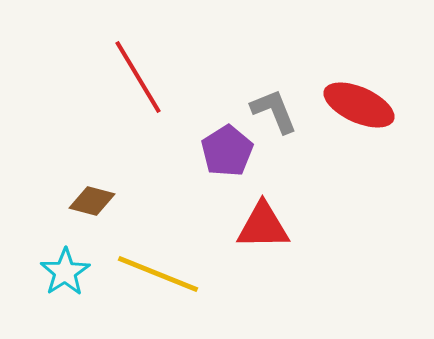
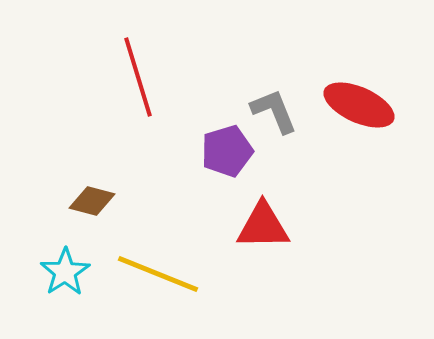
red line: rotated 14 degrees clockwise
purple pentagon: rotated 15 degrees clockwise
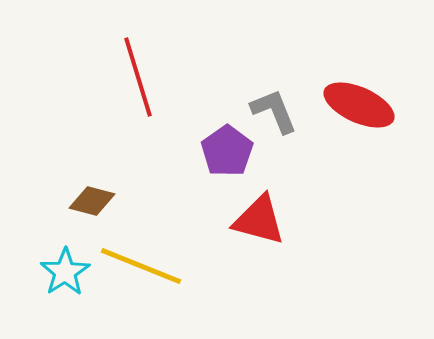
purple pentagon: rotated 18 degrees counterclockwise
red triangle: moved 4 px left, 6 px up; rotated 16 degrees clockwise
yellow line: moved 17 px left, 8 px up
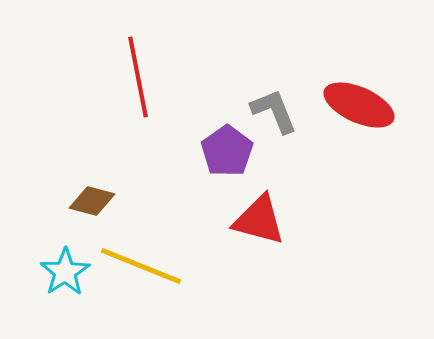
red line: rotated 6 degrees clockwise
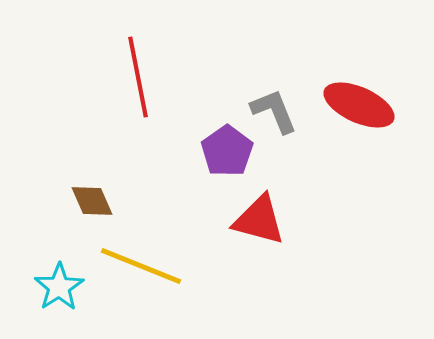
brown diamond: rotated 51 degrees clockwise
cyan star: moved 6 px left, 15 px down
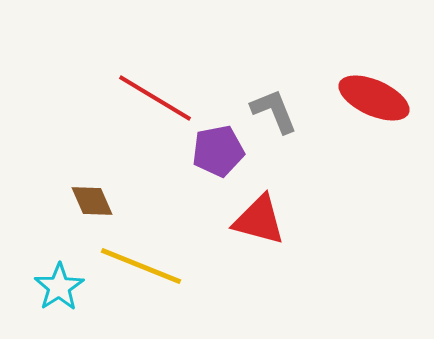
red line: moved 17 px right, 21 px down; rotated 48 degrees counterclockwise
red ellipse: moved 15 px right, 7 px up
purple pentagon: moved 9 px left; rotated 24 degrees clockwise
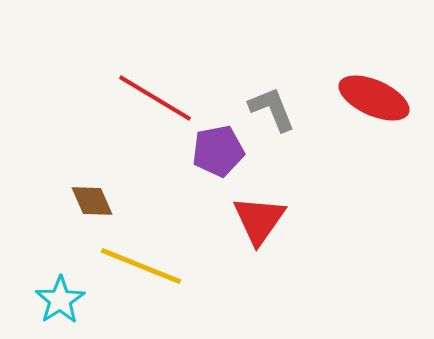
gray L-shape: moved 2 px left, 2 px up
red triangle: rotated 50 degrees clockwise
cyan star: moved 1 px right, 13 px down
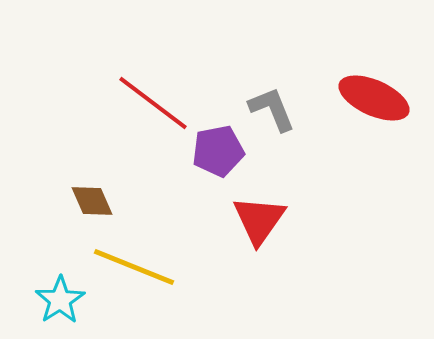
red line: moved 2 px left, 5 px down; rotated 6 degrees clockwise
yellow line: moved 7 px left, 1 px down
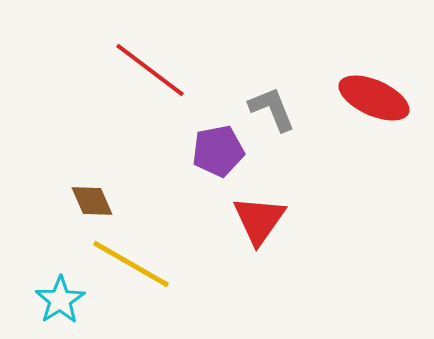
red line: moved 3 px left, 33 px up
yellow line: moved 3 px left, 3 px up; rotated 8 degrees clockwise
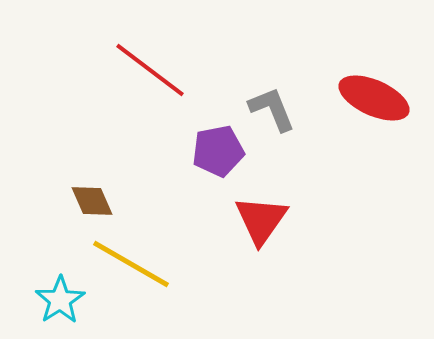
red triangle: moved 2 px right
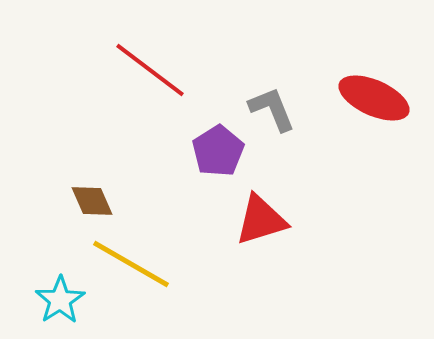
purple pentagon: rotated 21 degrees counterclockwise
red triangle: rotated 38 degrees clockwise
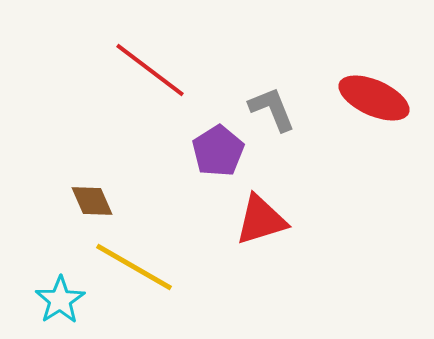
yellow line: moved 3 px right, 3 px down
